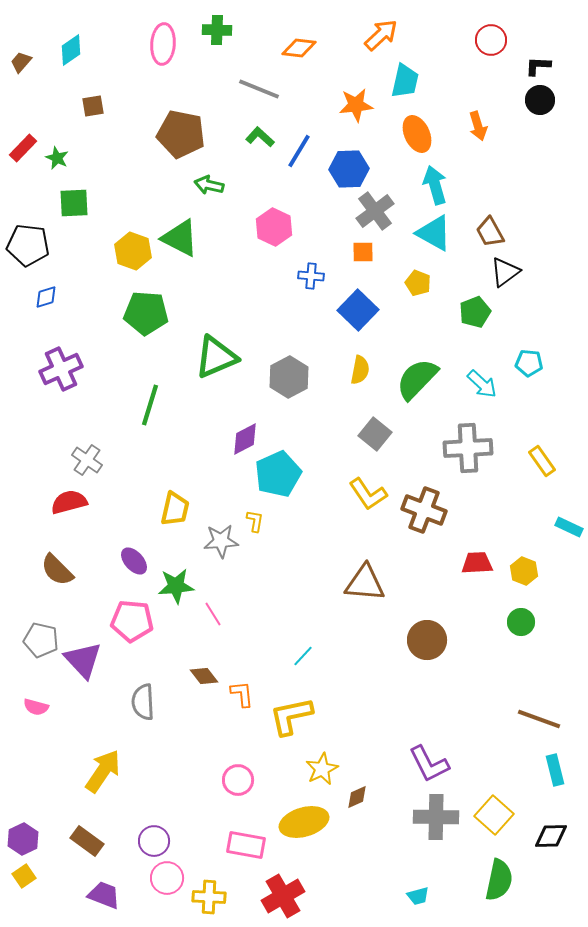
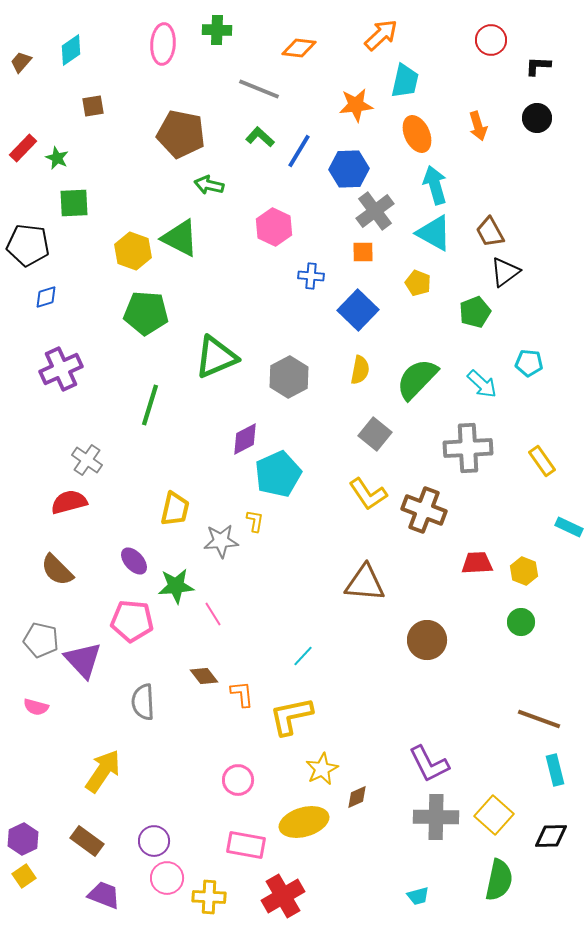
black circle at (540, 100): moved 3 px left, 18 px down
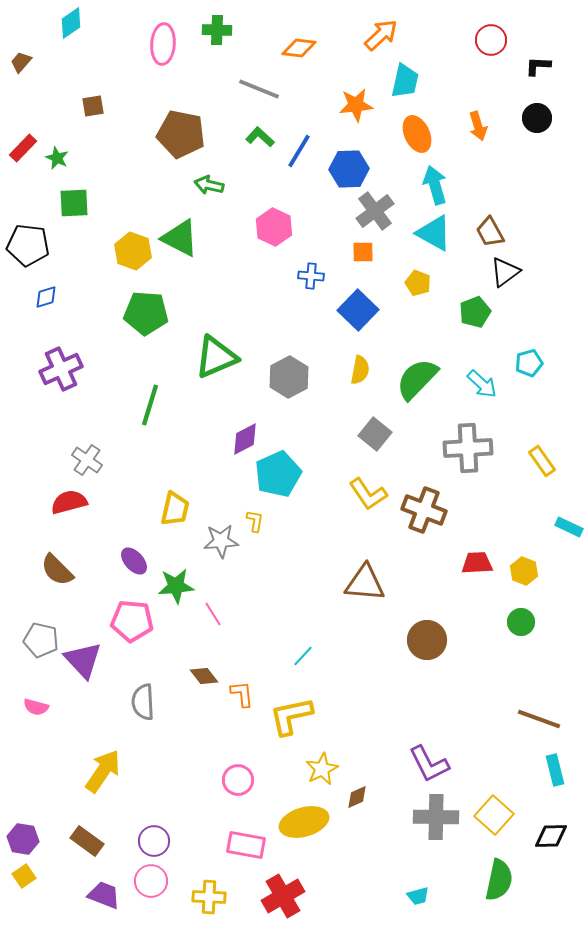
cyan diamond at (71, 50): moved 27 px up
cyan pentagon at (529, 363): rotated 20 degrees counterclockwise
purple hexagon at (23, 839): rotated 24 degrees counterclockwise
pink circle at (167, 878): moved 16 px left, 3 px down
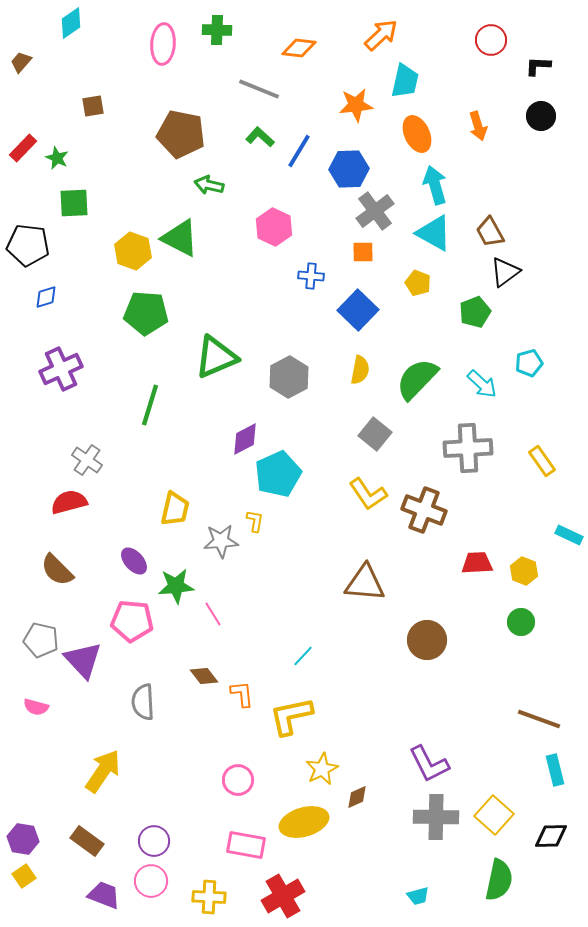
black circle at (537, 118): moved 4 px right, 2 px up
cyan rectangle at (569, 527): moved 8 px down
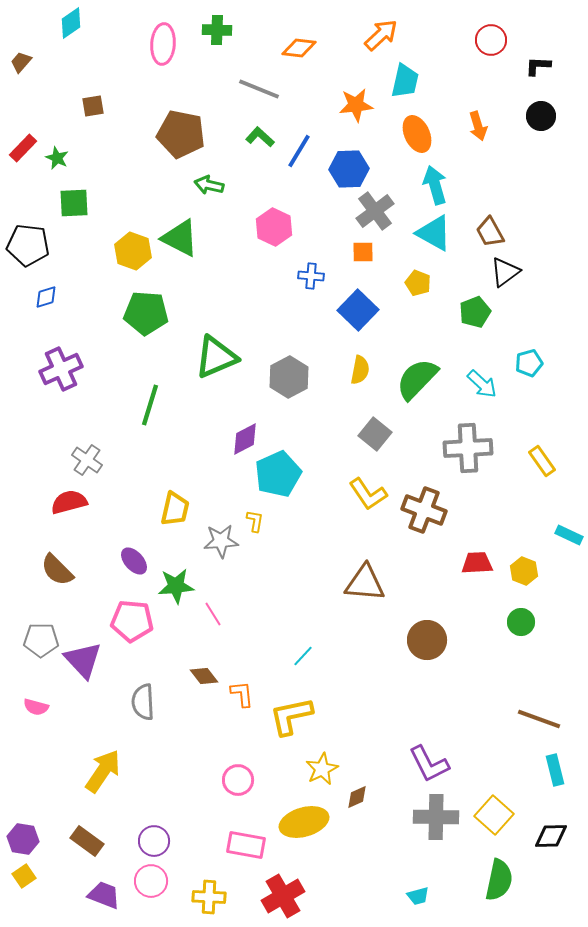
gray pentagon at (41, 640): rotated 12 degrees counterclockwise
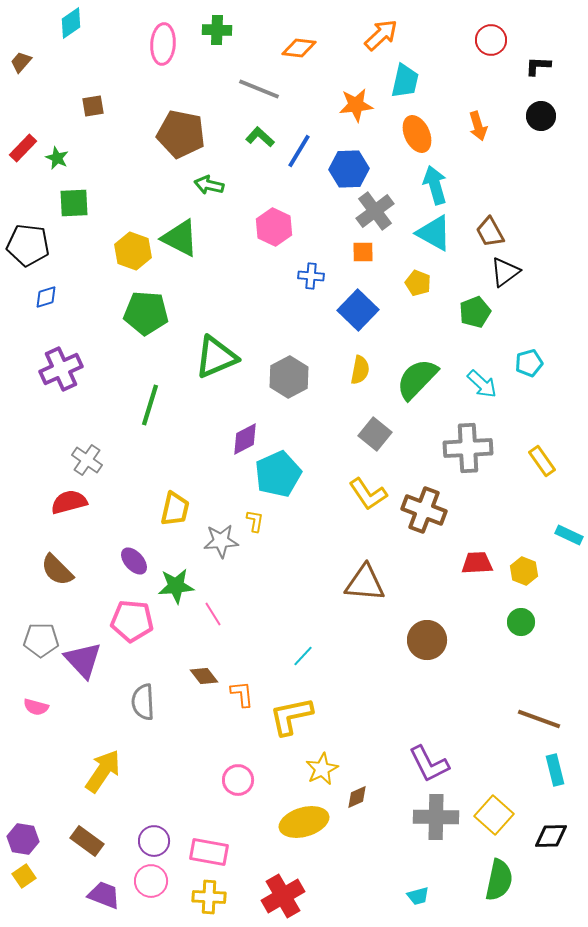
pink rectangle at (246, 845): moved 37 px left, 7 px down
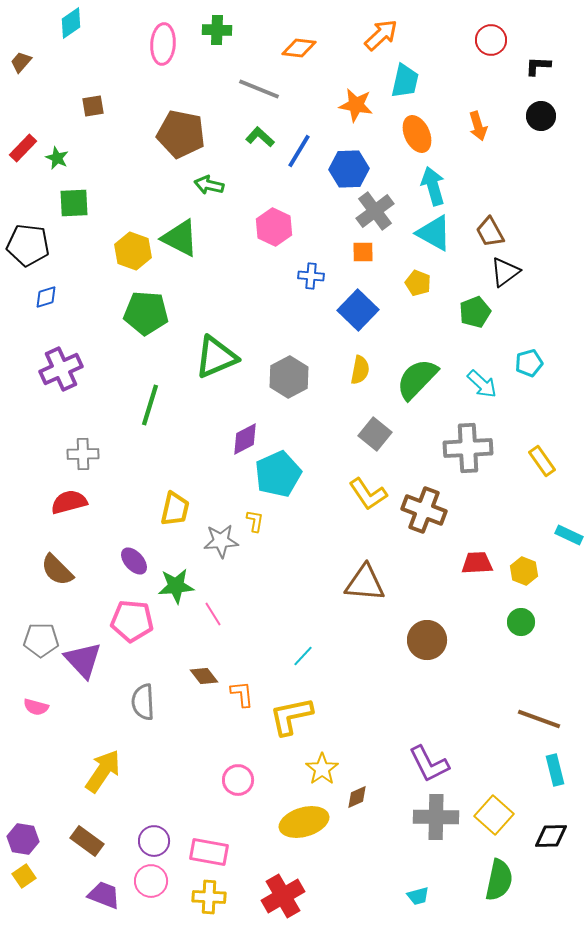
orange star at (356, 105): rotated 16 degrees clockwise
cyan arrow at (435, 185): moved 2 px left, 1 px down
gray cross at (87, 460): moved 4 px left, 6 px up; rotated 36 degrees counterclockwise
yellow star at (322, 769): rotated 8 degrees counterclockwise
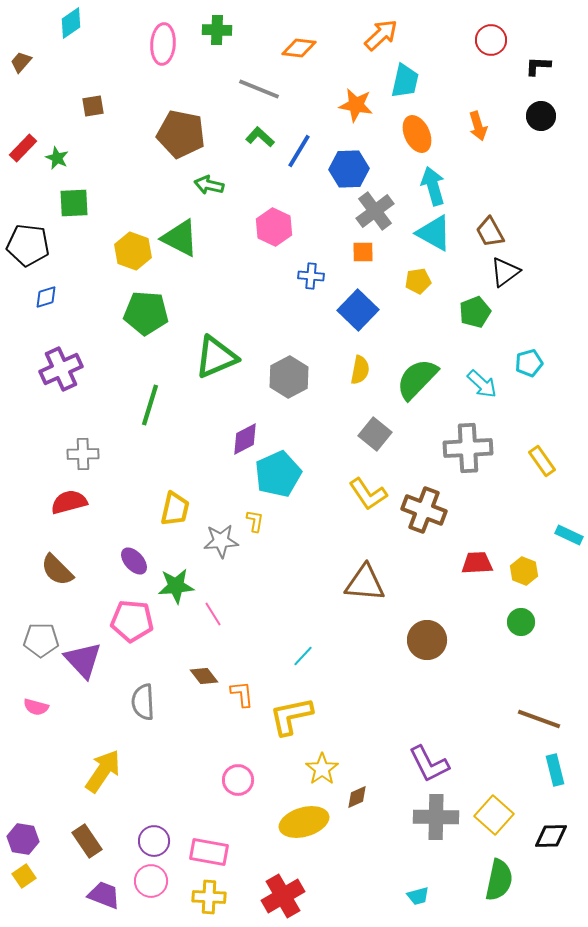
yellow pentagon at (418, 283): moved 2 px up; rotated 30 degrees counterclockwise
brown rectangle at (87, 841): rotated 20 degrees clockwise
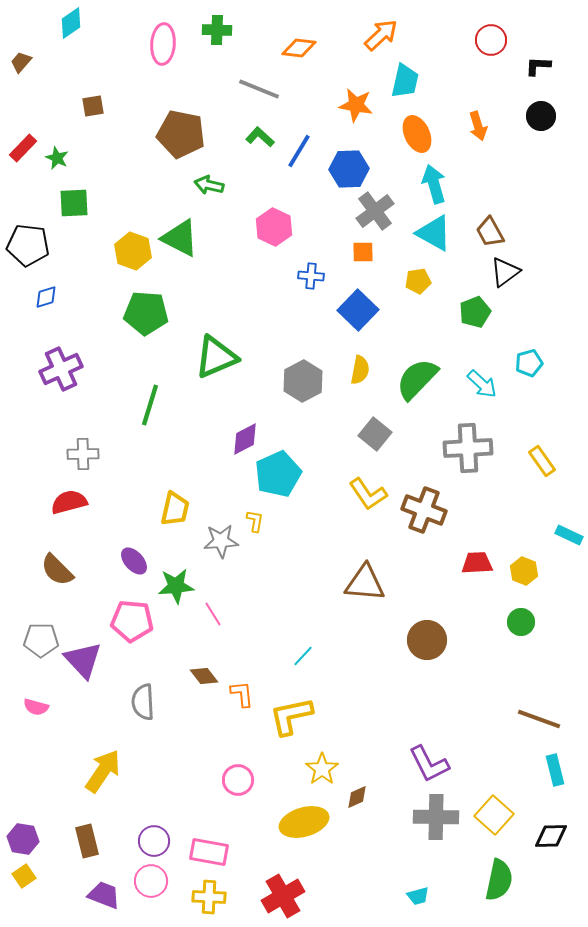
cyan arrow at (433, 186): moved 1 px right, 2 px up
gray hexagon at (289, 377): moved 14 px right, 4 px down
brown rectangle at (87, 841): rotated 20 degrees clockwise
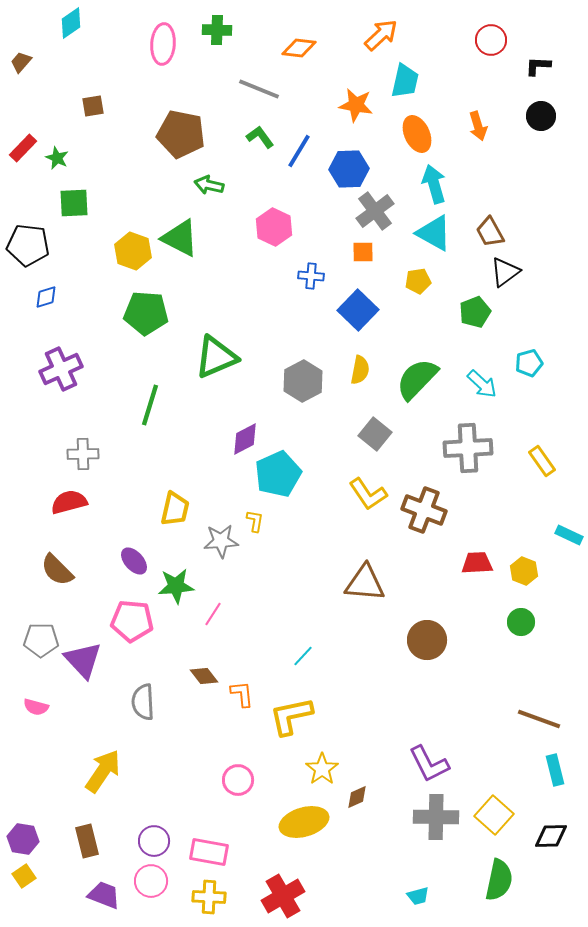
green L-shape at (260, 137): rotated 12 degrees clockwise
pink line at (213, 614): rotated 65 degrees clockwise
